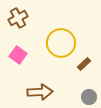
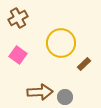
gray circle: moved 24 px left
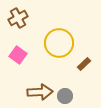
yellow circle: moved 2 px left
gray circle: moved 1 px up
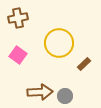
brown cross: rotated 18 degrees clockwise
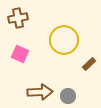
yellow circle: moved 5 px right, 3 px up
pink square: moved 2 px right, 1 px up; rotated 12 degrees counterclockwise
brown rectangle: moved 5 px right
gray circle: moved 3 px right
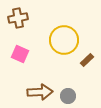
brown rectangle: moved 2 px left, 4 px up
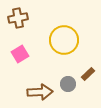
pink square: rotated 36 degrees clockwise
brown rectangle: moved 1 px right, 14 px down
gray circle: moved 12 px up
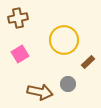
brown rectangle: moved 12 px up
brown arrow: rotated 15 degrees clockwise
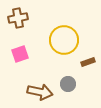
pink square: rotated 12 degrees clockwise
brown rectangle: rotated 24 degrees clockwise
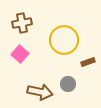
brown cross: moved 4 px right, 5 px down
pink square: rotated 30 degrees counterclockwise
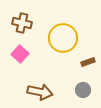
brown cross: rotated 24 degrees clockwise
yellow circle: moved 1 px left, 2 px up
gray circle: moved 15 px right, 6 px down
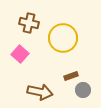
brown cross: moved 7 px right
brown rectangle: moved 17 px left, 14 px down
